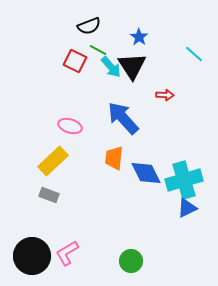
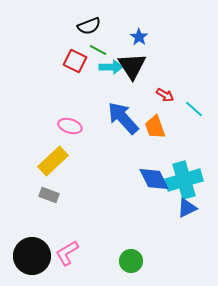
cyan line: moved 55 px down
cyan arrow: rotated 50 degrees counterclockwise
red arrow: rotated 30 degrees clockwise
orange trapezoid: moved 41 px right, 31 px up; rotated 25 degrees counterclockwise
blue diamond: moved 8 px right, 6 px down
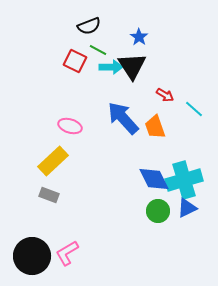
green circle: moved 27 px right, 50 px up
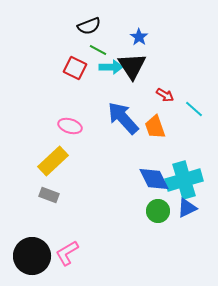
red square: moved 7 px down
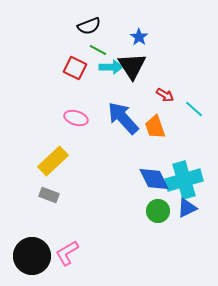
pink ellipse: moved 6 px right, 8 px up
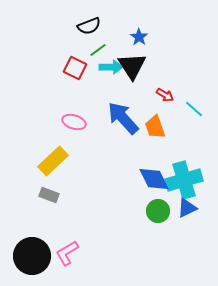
green line: rotated 66 degrees counterclockwise
pink ellipse: moved 2 px left, 4 px down
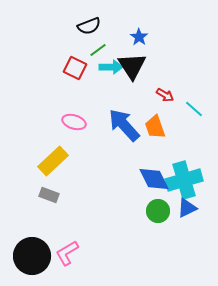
blue arrow: moved 1 px right, 7 px down
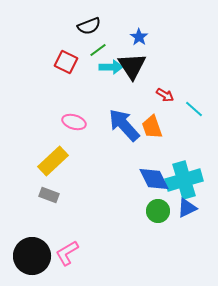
red square: moved 9 px left, 6 px up
orange trapezoid: moved 3 px left
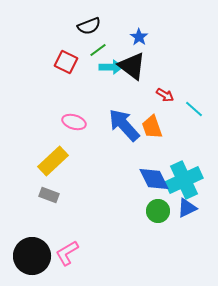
black triangle: rotated 20 degrees counterclockwise
cyan cross: rotated 9 degrees counterclockwise
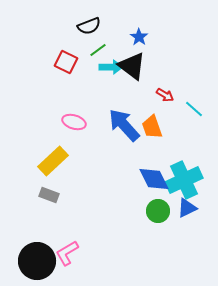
black circle: moved 5 px right, 5 px down
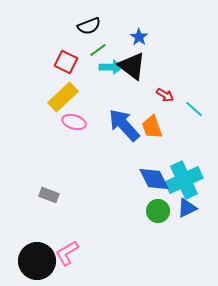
yellow rectangle: moved 10 px right, 64 px up
